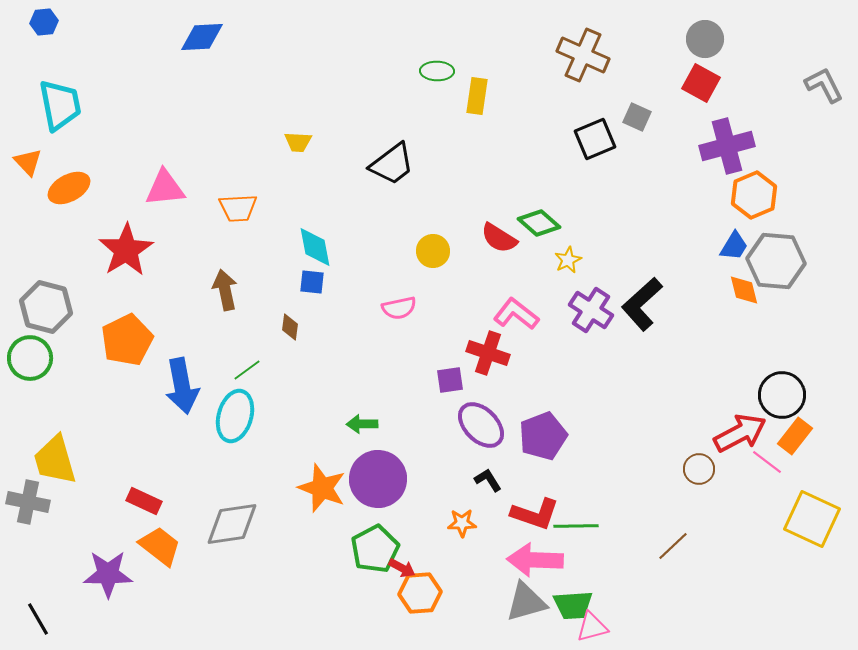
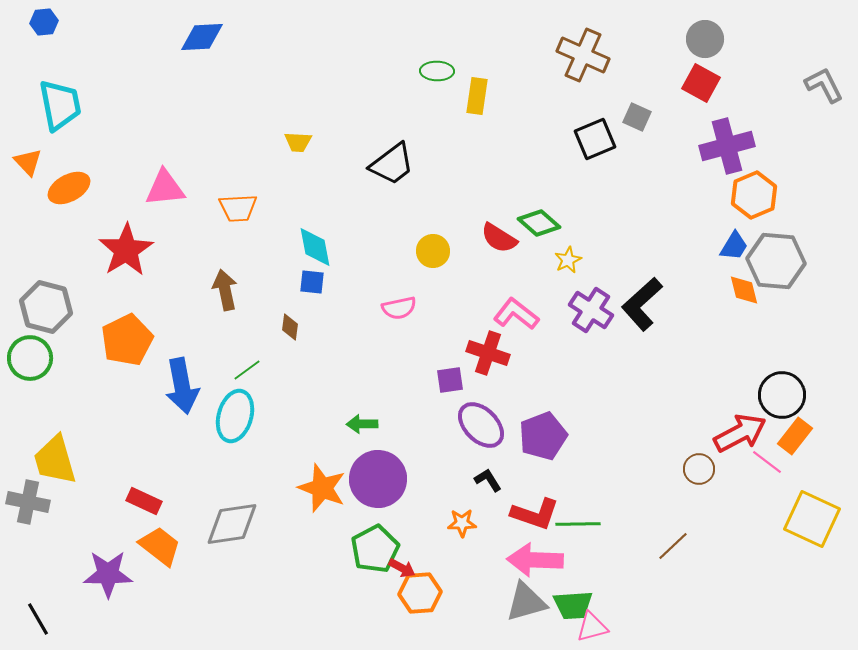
green line at (576, 526): moved 2 px right, 2 px up
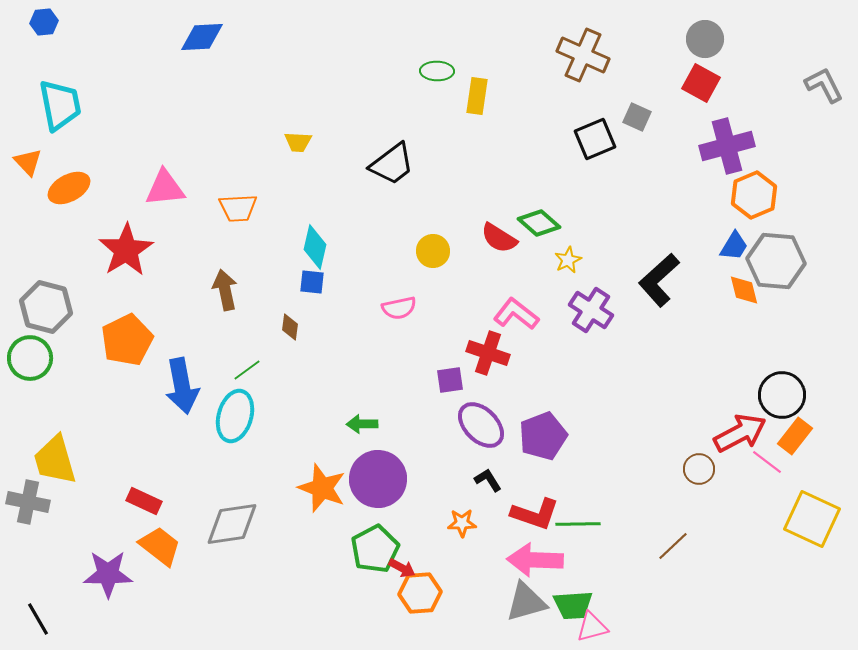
cyan diamond at (315, 247): rotated 24 degrees clockwise
black L-shape at (642, 304): moved 17 px right, 24 px up
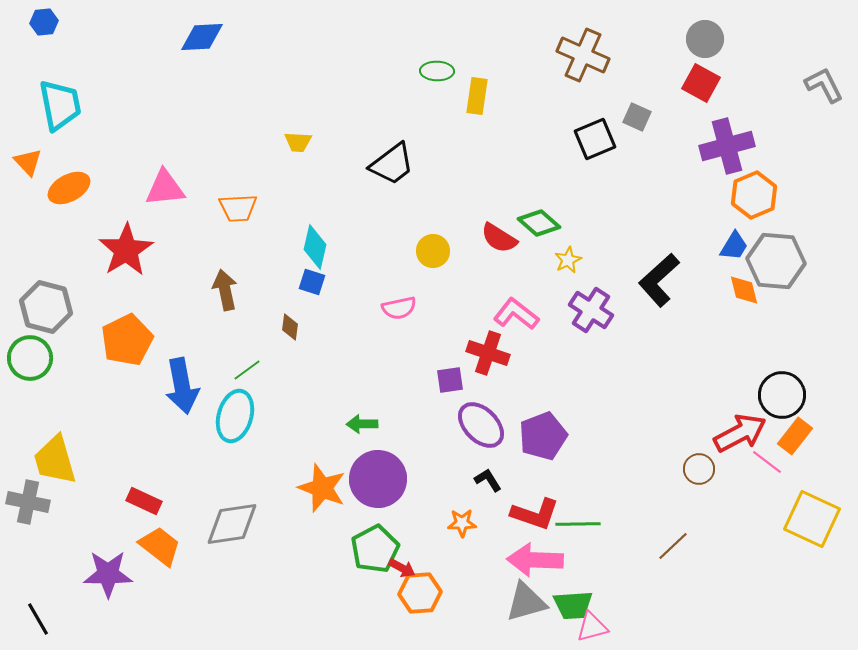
blue square at (312, 282): rotated 12 degrees clockwise
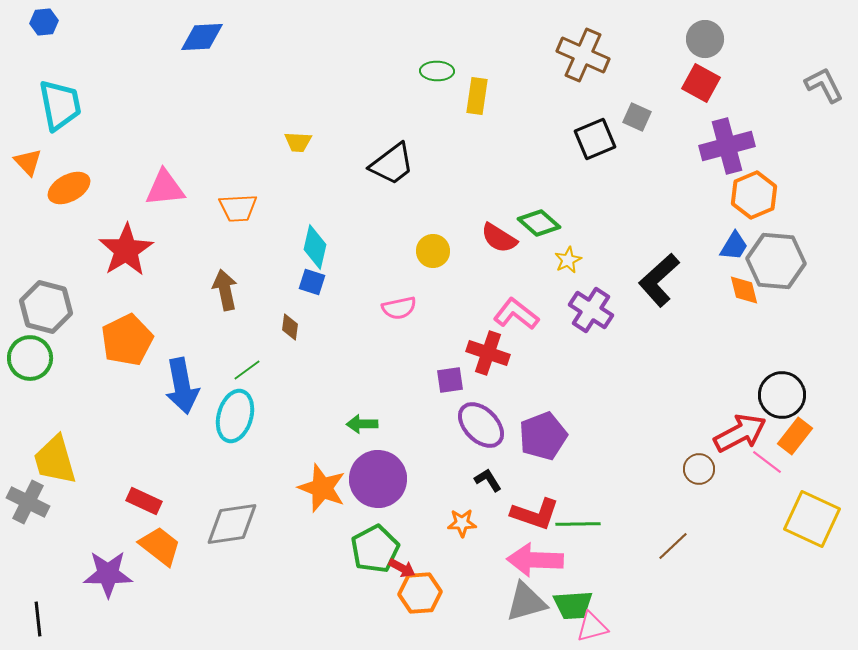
gray cross at (28, 502): rotated 15 degrees clockwise
black line at (38, 619): rotated 24 degrees clockwise
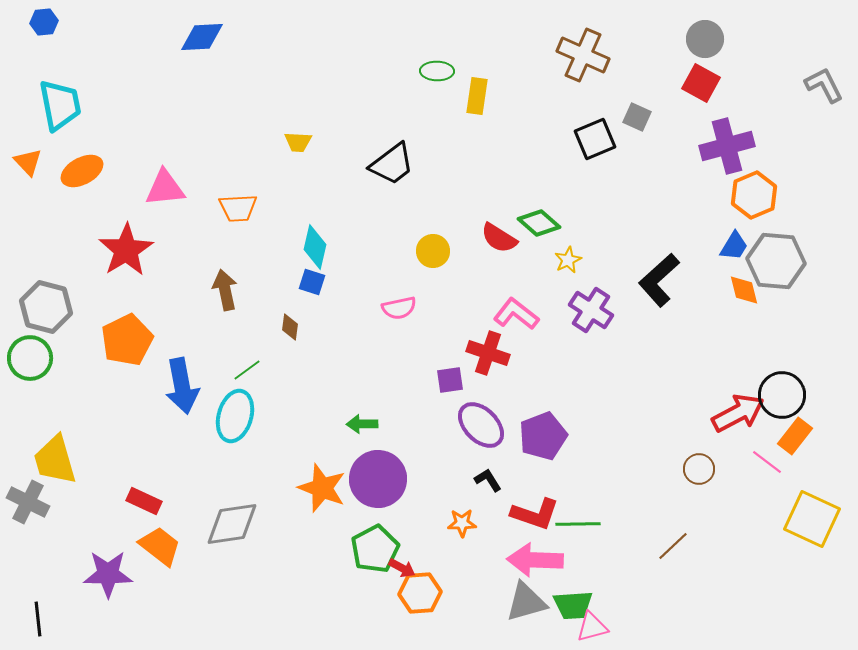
orange ellipse at (69, 188): moved 13 px right, 17 px up
red arrow at (740, 433): moved 2 px left, 20 px up
